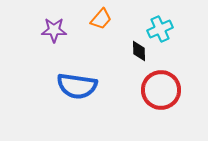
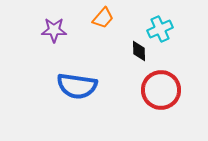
orange trapezoid: moved 2 px right, 1 px up
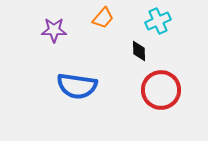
cyan cross: moved 2 px left, 8 px up
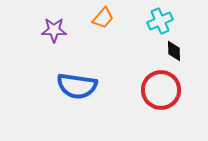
cyan cross: moved 2 px right
black diamond: moved 35 px right
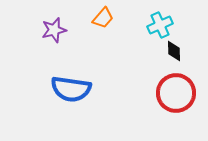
cyan cross: moved 4 px down
purple star: rotated 15 degrees counterclockwise
blue semicircle: moved 6 px left, 3 px down
red circle: moved 15 px right, 3 px down
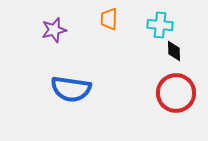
orange trapezoid: moved 6 px right, 1 px down; rotated 140 degrees clockwise
cyan cross: rotated 30 degrees clockwise
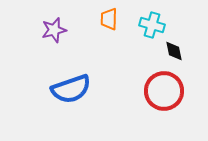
cyan cross: moved 8 px left; rotated 10 degrees clockwise
black diamond: rotated 10 degrees counterclockwise
blue semicircle: rotated 27 degrees counterclockwise
red circle: moved 12 px left, 2 px up
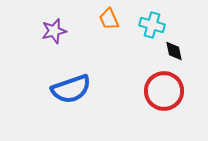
orange trapezoid: rotated 25 degrees counterclockwise
purple star: moved 1 px down
